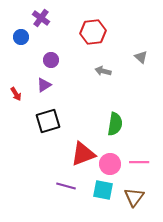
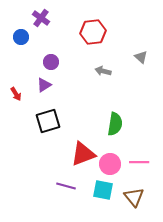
purple circle: moved 2 px down
brown triangle: rotated 15 degrees counterclockwise
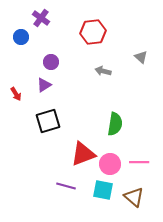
brown triangle: rotated 10 degrees counterclockwise
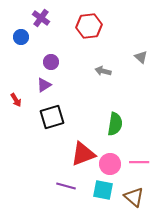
red hexagon: moved 4 px left, 6 px up
red arrow: moved 6 px down
black square: moved 4 px right, 4 px up
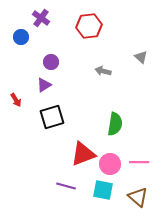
brown triangle: moved 4 px right
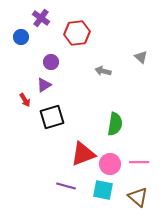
red hexagon: moved 12 px left, 7 px down
red arrow: moved 9 px right
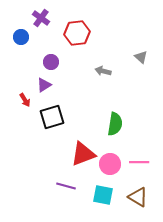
cyan square: moved 5 px down
brown triangle: rotated 10 degrees counterclockwise
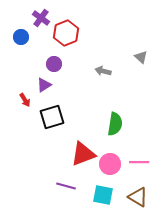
red hexagon: moved 11 px left; rotated 15 degrees counterclockwise
purple circle: moved 3 px right, 2 px down
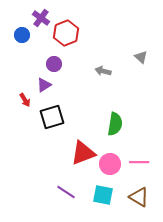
blue circle: moved 1 px right, 2 px up
red triangle: moved 1 px up
purple line: moved 6 px down; rotated 18 degrees clockwise
brown triangle: moved 1 px right
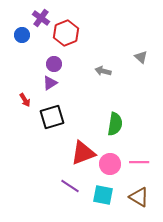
purple triangle: moved 6 px right, 2 px up
purple line: moved 4 px right, 6 px up
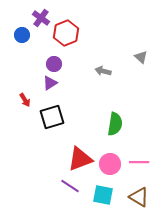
red triangle: moved 3 px left, 6 px down
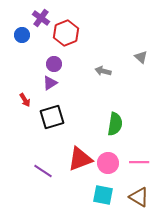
pink circle: moved 2 px left, 1 px up
purple line: moved 27 px left, 15 px up
